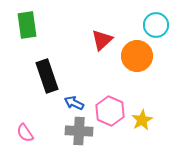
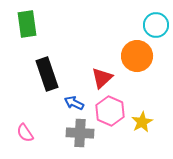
green rectangle: moved 1 px up
red triangle: moved 38 px down
black rectangle: moved 2 px up
yellow star: moved 2 px down
gray cross: moved 1 px right, 2 px down
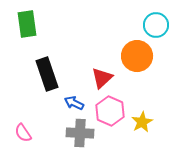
pink semicircle: moved 2 px left
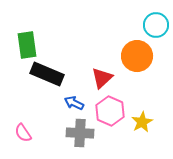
green rectangle: moved 21 px down
black rectangle: rotated 48 degrees counterclockwise
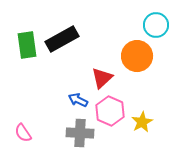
black rectangle: moved 15 px right, 35 px up; rotated 52 degrees counterclockwise
blue arrow: moved 4 px right, 3 px up
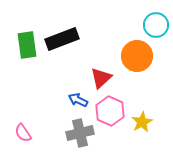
black rectangle: rotated 8 degrees clockwise
red triangle: moved 1 px left
gray cross: rotated 16 degrees counterclockwise
